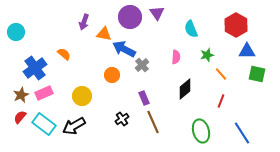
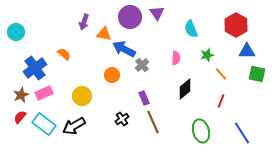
pink semicircle: moved 1 px down
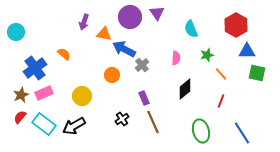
green square: moved 1 px up
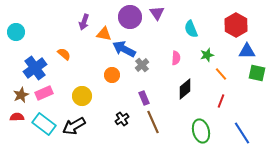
red semicircle: moved 3 px left; rotated 48 degrees clockwise
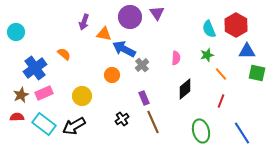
cyan semicircle: moved 18 px right
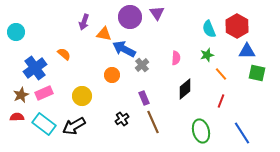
red hexagon: moved 1 px right, 1 px down
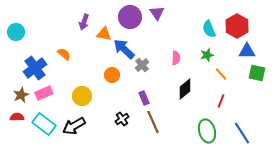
blue arrow: rotated 15 degrees clockwise
green ellipse: moved 6 px right
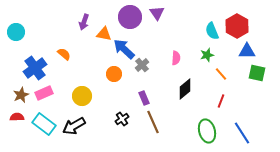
cyan semicircle: moved 3 px right, 2 px down
orange circle: moved 2 px right, 1 px up
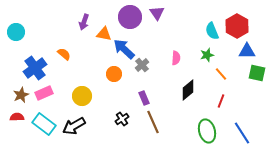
black diamond: moved 3 px right, 1 px down
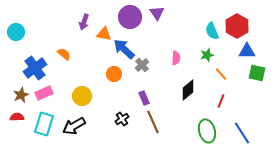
cyan rectangle: rotated 70 degrees clockwise
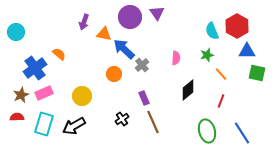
orange semicircle: moved 5 px left
